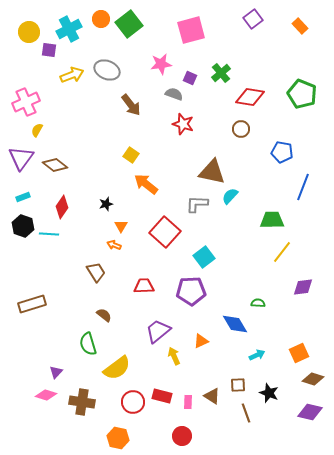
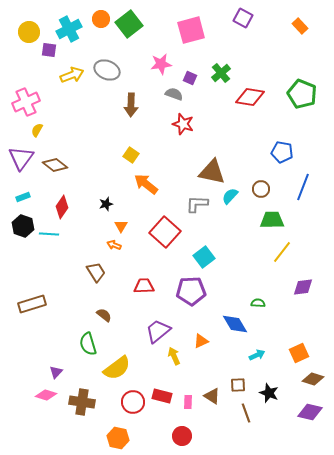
purple square at (253, 19): moved 10 px left, 1 px up; rotated 24 degrees counterclockwise
brown arrow at (131, 105): rotated 40 degrees clockwise
brown circle at (241, 129): moved 20 px right, 60 px down
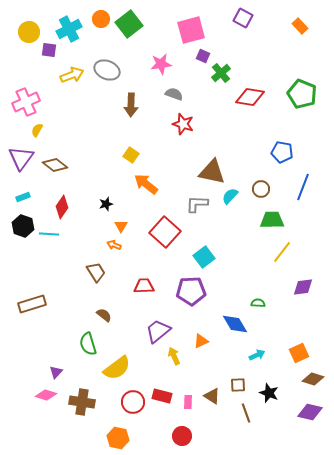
purple square at (190, 78): moved 13 px right, 22 px up
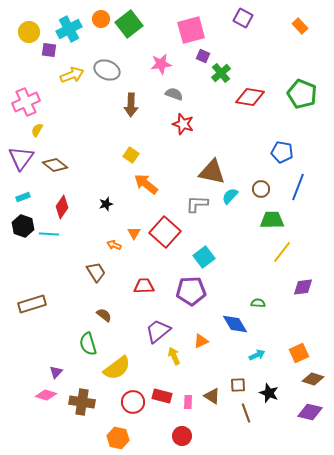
blue line at (303, 187): moved 5 px left
orange triangle at (121, 226): moved 13 px right, 7 px down
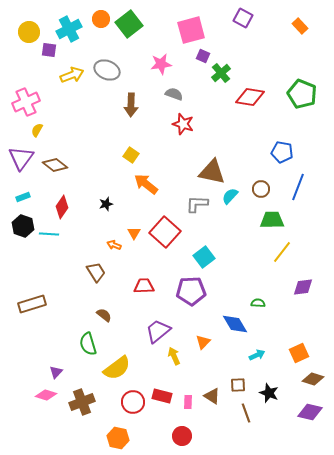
orange triangle at (201, 341): moved 2 px right, 1 px down; rotated 21 degrees counterclockwise
brown cross at (82, 402): rotated 30 degrees counterclockwise
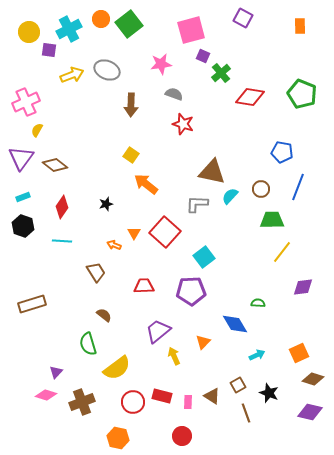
orange rectangle at (300, 26): rotated 42 degrees clockwise
cyan line at (49, 234): moved 13 px right, 7 px down
brown square at (238, 385): rotated 28 degrees counterclockwise
